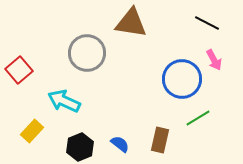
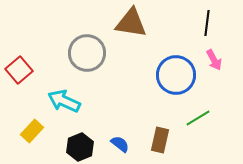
black line: rotated 70 degrees clockwise
blue circle: moved 6 px left, 4 px up
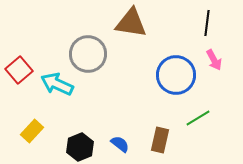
gray circle: moved 1 px right, 1 px down
cyan arrow: moved 7 px left, 17 px up
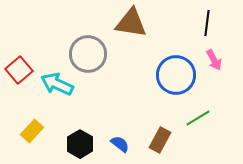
brown rectangle: rotated 15 degrees clockwise
black hexagon: moved 3 px up; rotated 8 degrees counterclockwise
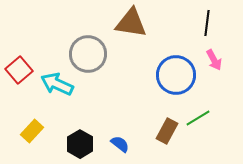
brown rectangle: moved 7 px right, 9 px up
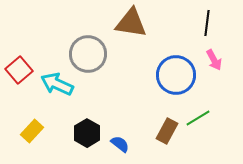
black hexagon: moved 7 px right, 11 px up
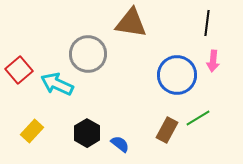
pink arrow: moved 1 px left, 1 px down; rotated 35 degrees clockwise
blue circle: moved 1 px right
brown rectangle: moved 1 px up
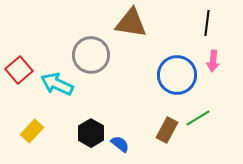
gray circle: moved 3 px right, 1 px down
black hexagon: moved 4 px right
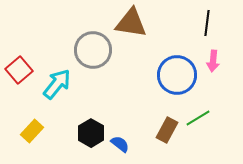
gray circle: moved 2 px right, 5 px up
cyan arrow: rotated 104 degrees clockwise
